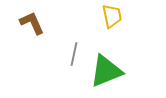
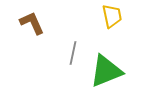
gray line: moved 1 px left, 1 px up
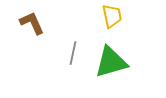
green triangle: moved 5 px right, 9 px up; rotated 6 degrees clockwise
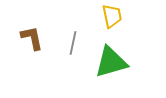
brown L-shape: moved 15 px down; rotated 12 degrees clockwise
gray line: moved 10 px up
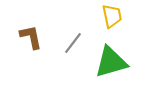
brown L-shape: moved 1 px left, 1 px up
gray line: rotated 25 degrees clockwise
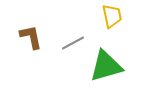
gray line: rotated 25 degrees clockwise
green triangle: moved 5 px left, 4 px down
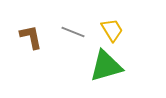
yellow trapezoid: moved 14 px down; rotated 20 degrees counterclockwise
gray line: moved 11 px up; rotated 50 degrees clockwise
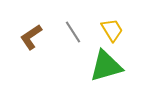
gray line: rotated 35 degrees clockwise
brown L-shape: rotated 112 degrees counterclockwise
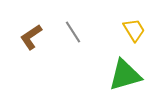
yellow trapezoid: moved 22 px right
green triangle: moved 19 px right, 9 px down
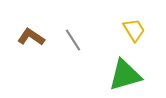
gray line: moved 8 px down
brown L-shape: rotated 68 degrees clockwise
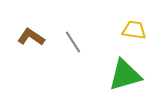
yellow trapezoid: rotated 50 degrees counterclockwise
gray line: moved 2 px down
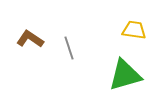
brown L-shape: moved 1 px left, 2 px down
gray line: moved 4 px left, 6 px down; rotated 15 degrees clockwise
